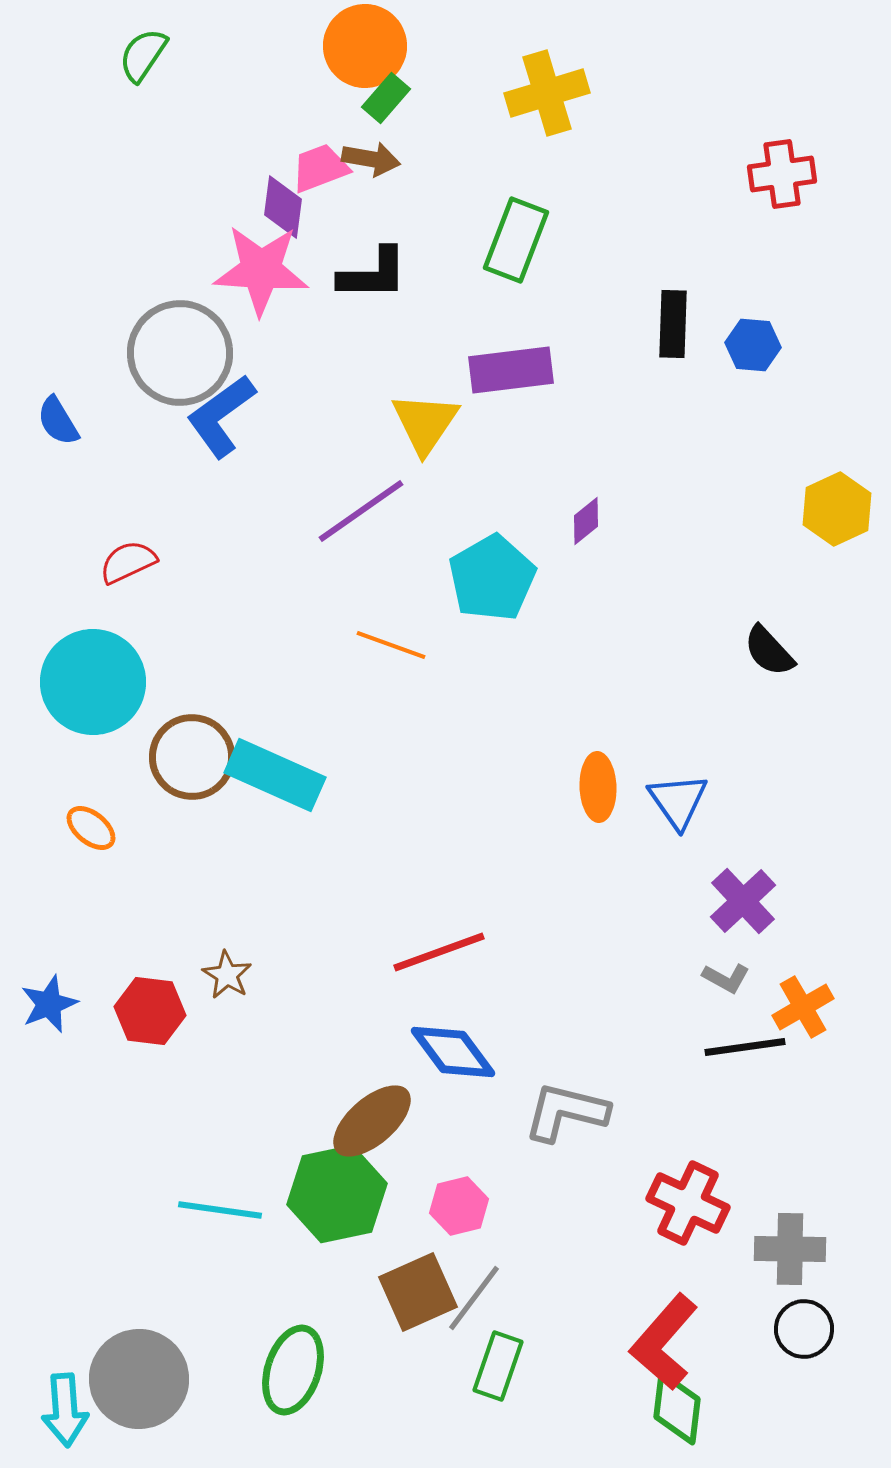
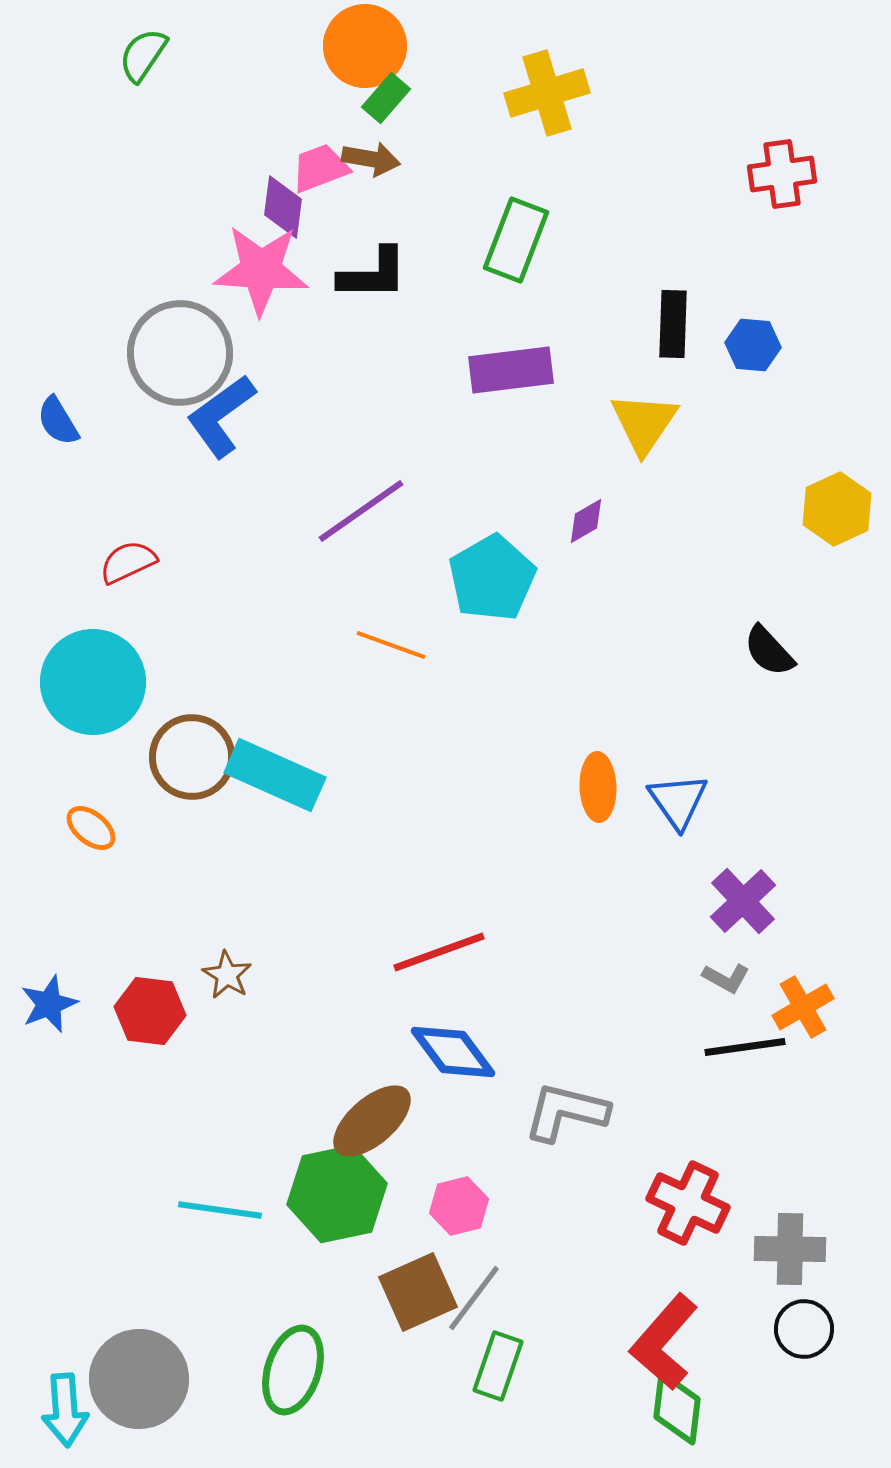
yellow triangle at (425, 423): moved 219 px right
purple diamond at (586, 521): rotated 9 degrees clockwise
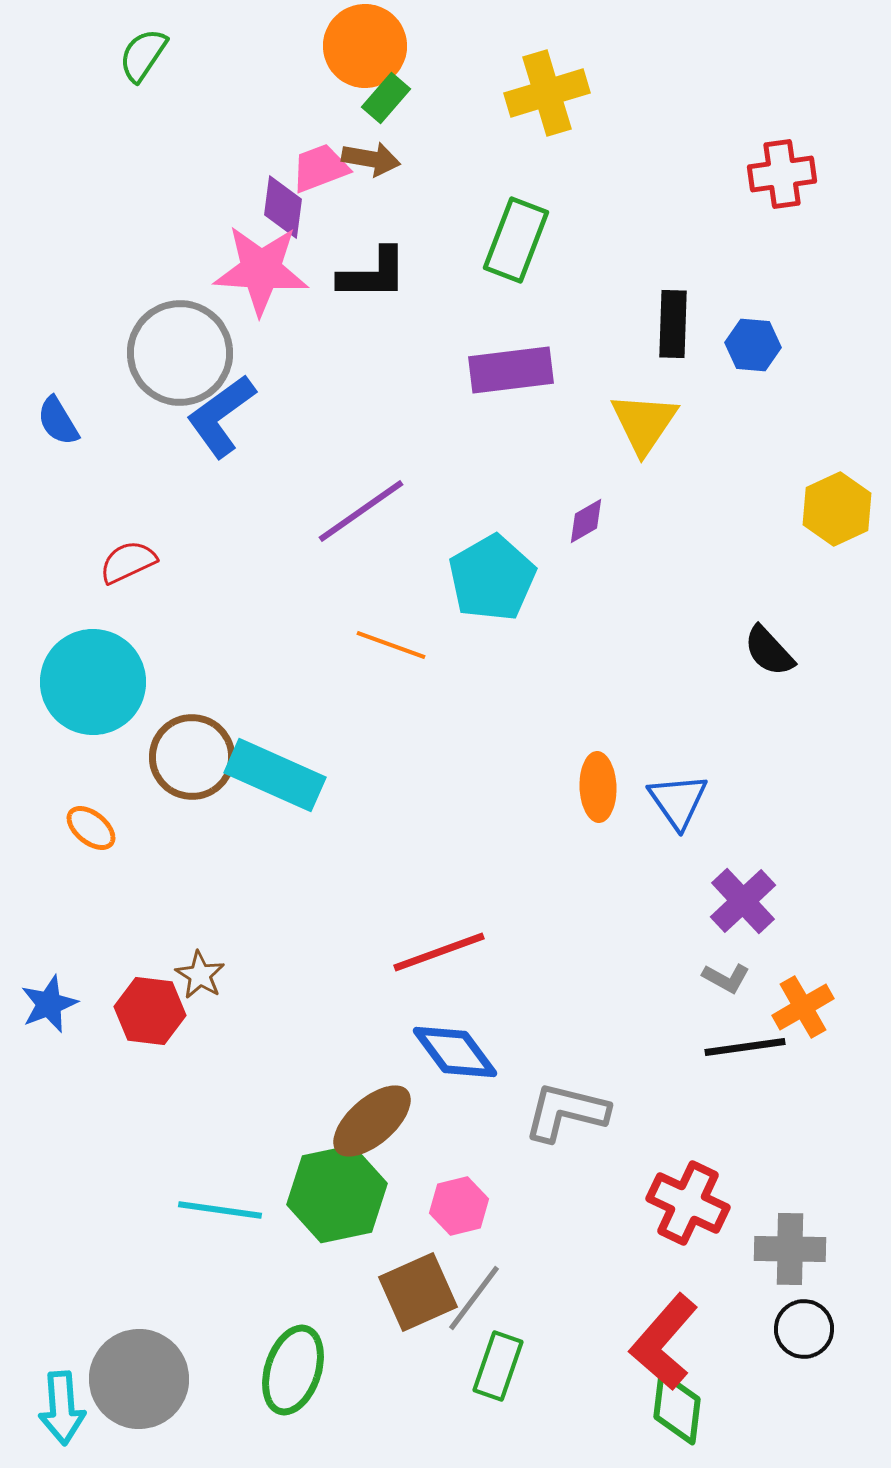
brown star at (227, 975): moved 27 px left
blue diamond at (453, 1052): moved 2 px right
cyan arrow at (65, 1410): moved 3 px left, 2 px up
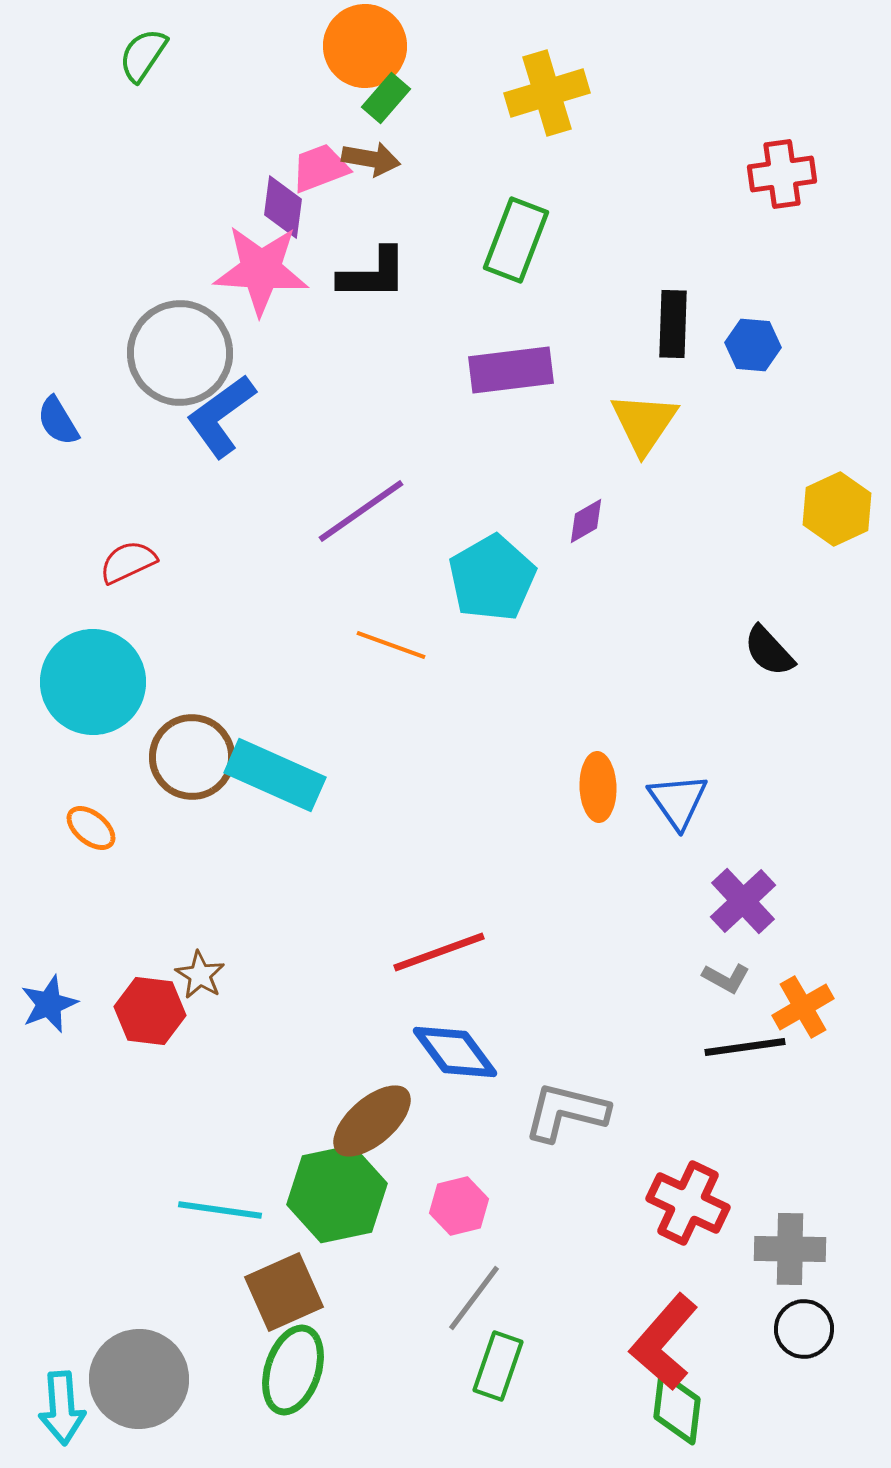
brown square at (418, 1292): moved 134 px left
